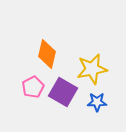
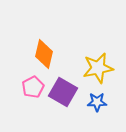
orange diamond: moved 3 px left
yellow star: moved 6 px right, 1 px up
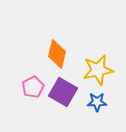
orange diamond: moved 13 px right
yellow star: moved 2 px down
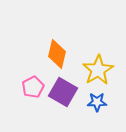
yellow star: rotated 20 degrees counterclockwise
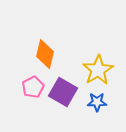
orange diamond: moved 12 px left
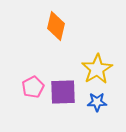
orange diamond: moved 11 px right, 28 px up
yellow star: moved 1 px left, 1 px up
purple square: rotated 32 degrees counterclockwise
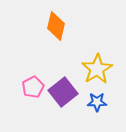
purple square: rotated 36 degrees counterclockwise
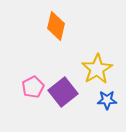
blue star: moved 10 px right, 2 px up
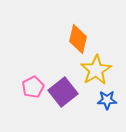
orange diamond: moved 22 px right, 13 px down
yellow star: moved 1 px left, 1 px down
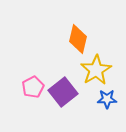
blue star: moved 1 px up
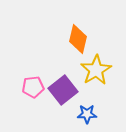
pink pentagon: rotated 20 degrees clockwise
purple square: moved 2 px up
blue star: moved 20 px left, 15 px down
